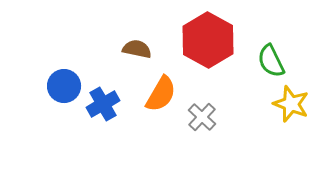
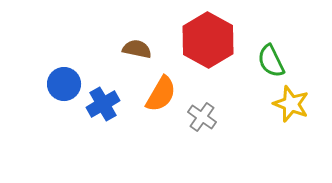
blue circle: moved 2 px up
gray cross: rotated 8 degrees counterclockwise
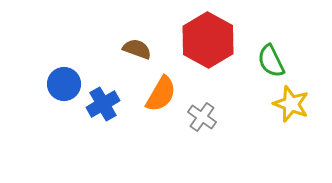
brown semicircle: rotated 8 degrees clockwise
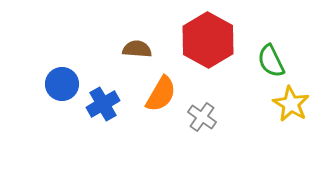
brown semicircle: rotated 16 degrees counterclockwise
blue circle: moved 2 px left
yellow star: rotated 9 degrees clockwise
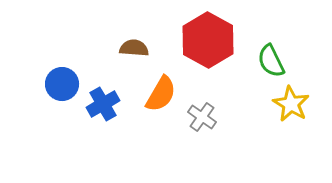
brown semicircle: moved 3 px left, 1 px up
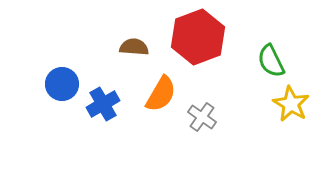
red hexagon: moved 10 px left, 3 px up; rotated 10 degrees clockwise
brown semicircle: moved 1 px up
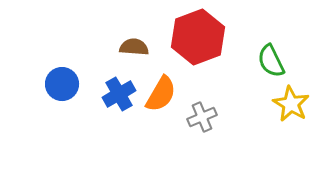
blue cross: moved 16 px right, 10 px up
gray cross: rotated 32 degrees clockwise
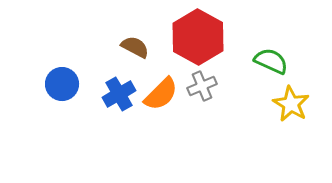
red hexagon: rotated 10 degrees counterclockwise
brown semicircle: moved 1 px right; rotated 24 degrees clockwise
green semicircle: rotated 140 degrees clockwise
orange semicircle: rotated 15 degrees clockwise
gray cross: moved 31 px up
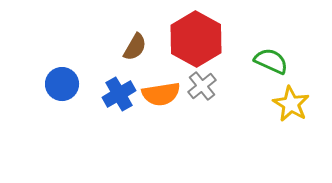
red hexagon: moved 2 px left, 2 px down
brown semicircle: rotated 92 degrees clockwise
gray cross: rotated 16 degrees counterclockwise
orange semicircle: rotated 36 degrees clockwise
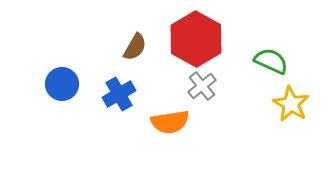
orange semicircle: moved 9 px right, 28 px down
